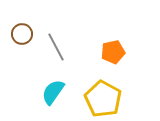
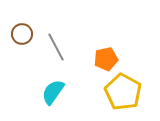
orange pentagon: moved 7 px left, 7 px down
yellow pentagon: moved 20 px right, 7 px up
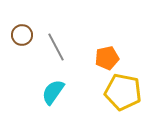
brown circle: moved 1 px down
orange pentagon: moved 1 px right, 1 px up
yellow pentagon: rotated 18 degrees counterclockwise
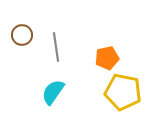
gray line: rotated 20 degrees clockwise
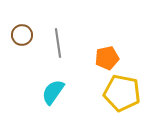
gray line: moved 2 px right, 4 px up
yellow pentagon: moved 1 px left, 1 px down
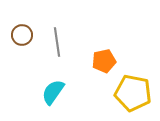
gray line: moved 1 px left, 1 px up
orange pentagon: moved 3 px left, 3 px down
yellow pentagon: moved 11 px right
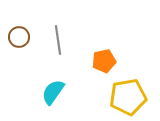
brown circle: moved 3 px left, 2 px down
gray line: moved 1 px right, 2 px up
yellow pentagon: moved 5 px left, 4 px down; rotated 21 degrees counterclockwise
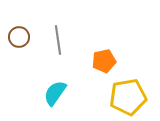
cyan semicircle: moved 2 px right, 1 px down
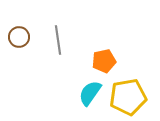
cyan semicircle: moved 35 px right
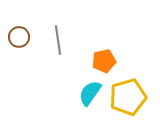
yellow pentagon: rotated 6 degrees counterclockwise
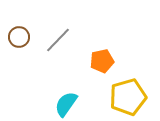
gray line: rotated 52 degrees clockwise
orange pentagon: moved 2 px left
cyan semicircle: moved 24 px left, 11 px down
